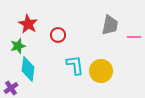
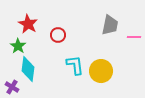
green star: rotated 21 degrees counterclockwise
purple cross: moved 1 px right, 1 px up; rotated 24 degrees counterclockwise
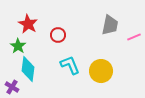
pink line: rotated 24 degrees counterclockwise
cyan L-shape: moved 5 px left; rotated 15 degrees counterclockwise
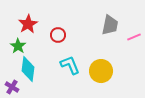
red star: rotated 12 degrees clockwise
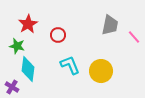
pink line: rotated 72 degrees clockwise
green star: moved 1 px left; rotated 21 degrees counterclockwise
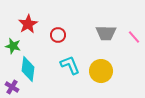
gray trapezoid: moved 4 px left, 8 px down; rotated 80 degrees clockwise
green star: moved 4 px left
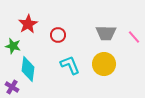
yellow circle: moved 3 px right, 7 px up
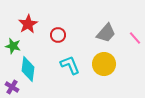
gray trapezoid: rotated 50 degrees counterclockwise
pink line: moved 1 px right, 1 px down
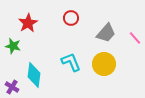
red star: moved 1 px up
red circle: moved 13 px right, 17 px up
cyan L-shape: moved 1 px right, 3 px up
cyan diamond: moved 6 px right, 6 px down
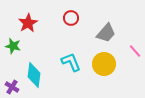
pink line: moved 13 px down
